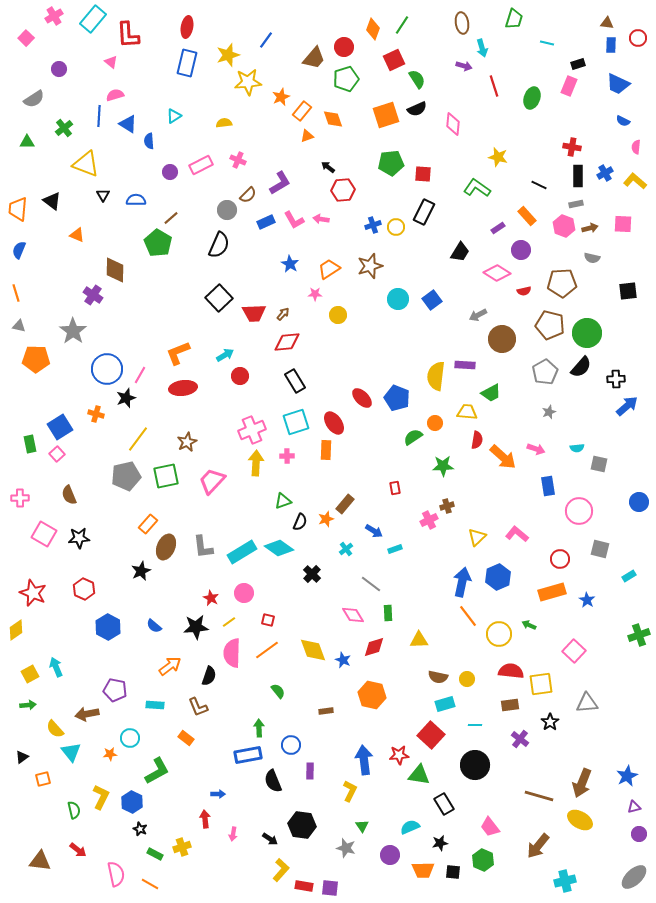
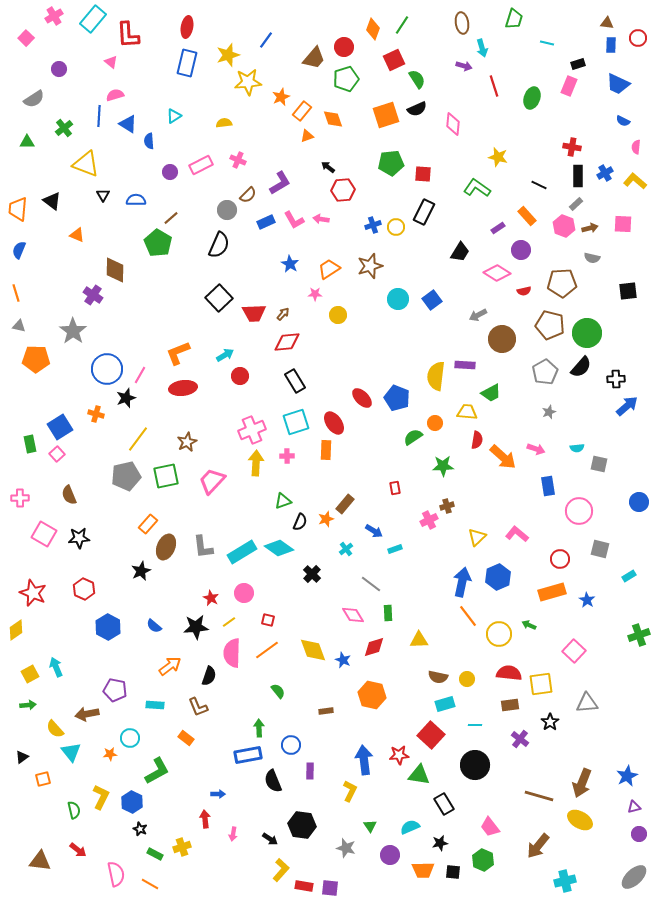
gray rectangle at (576, 204): rotated 32 degrees counterclockwise
red semicircle at (511, 671): moved 2 px left, 2 px down
green triangle at (362, 826): moved 8 px right
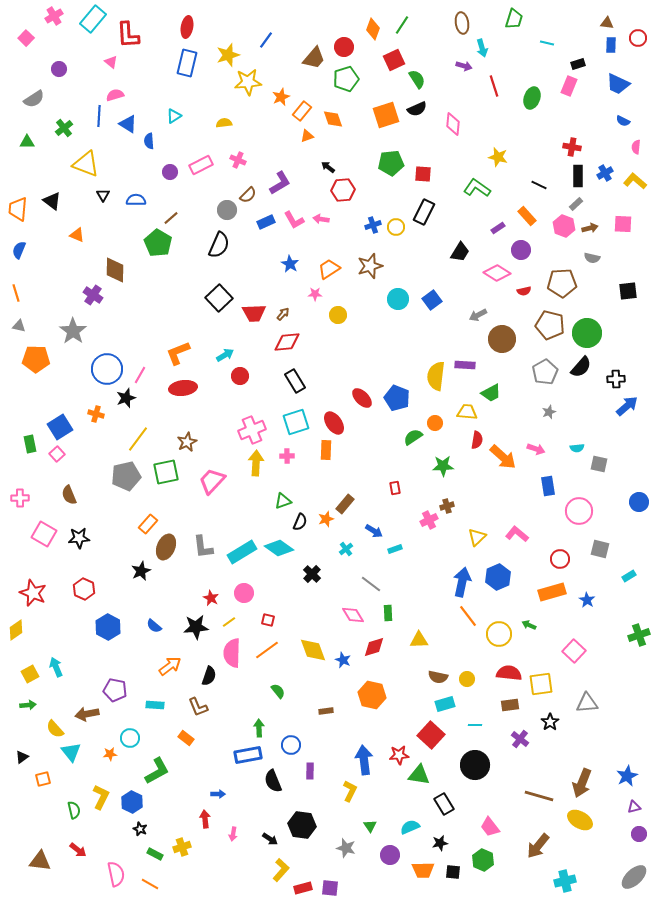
green square at (166, 476): moved 4 px up
red rectangle at (304, 886): moved 1 px left, 2 px down; rotated 24 degrees counterclockwise
